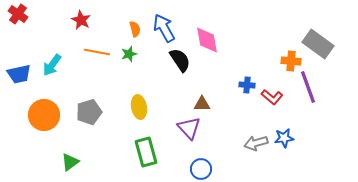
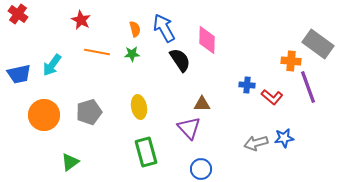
pink diamond: rotated 12 degrees clockwise
green star: moved 3 px right; rotated 14 degrees clockwise
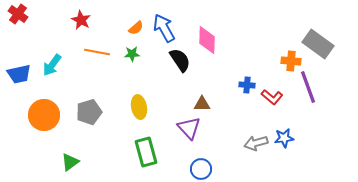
orange semicircle: moved 1 px right, 1 px up; rotated 63 degrees clockwise
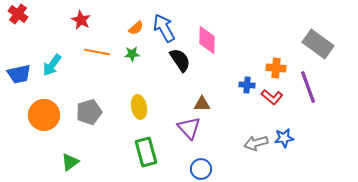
orange cross: moved 15 px left, 7 px down
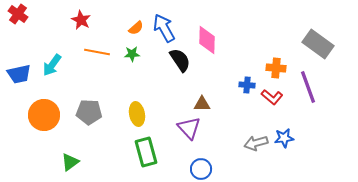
yellow ellipse: moved 2 px left, 7 px down
gray pentagon: rotated 20 degrees clockwise
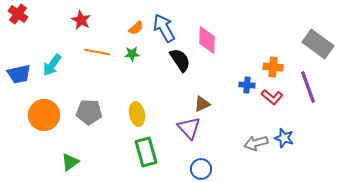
orange cross: moved 3 px left, 1 px up
brown triangle: rotated 24 degrees counterclockwise
blue star: rotated 24 degrees clockwise
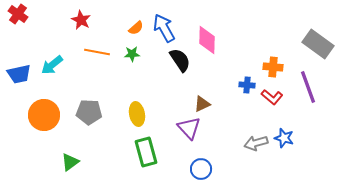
cyan arrow: rotated 15 degrees clockwise
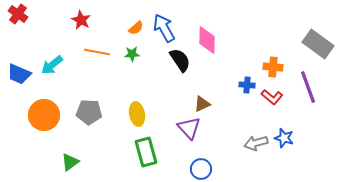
blue trapezoid: rotated 35 degrees clockwise
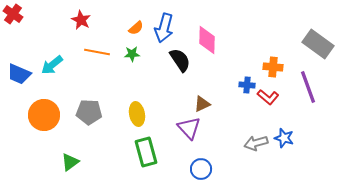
red cross: moved 5 px left
blue arrow: rotated 136 degrees counterclockwise
red L-shape: moved 4 px left
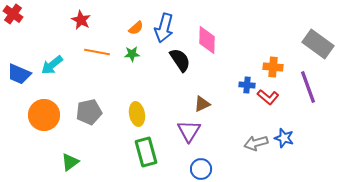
gray pentagon: rotated 15 degrees counterclockwise
purple triangle: moved 3 px down; rotated 15 degrees clockwise
